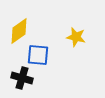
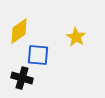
yellow star: rotated 18 degrees clockwise
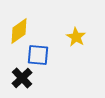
black cross: rotated 30 degrees clockwise
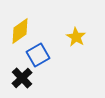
yellow diamond: moved 1 px right
blue square: rotated 35 degrees counterclockwise
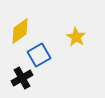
blue square: moved 1 px right
black cross: rotated 15 degrees clockwise
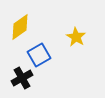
yellow diamond: moved 4 px up
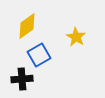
yellow diamond: moved 7 px right, 1 px up
black cross: moved 1 px down; rotated 25 degrees clockwise
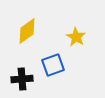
yellow diamond: moved 5 px down
blue square: moved 14 px right, 10 px down; rotated 10 degrees clockwise
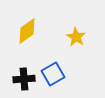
blue square: moved 9 px down; rotated 10 degrees counterclockwise
black cross: moved 2 px right
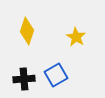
yellow diamond: rotated 36 degrees counterclockwise
blue square: moved 3 px right, 1 px down
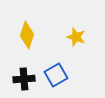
yellow diamond: moved 4 px down
yellow star: rotated 12 degrees counterclockwise
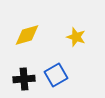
yellow diamond: rotated 56 degrees clockwise
